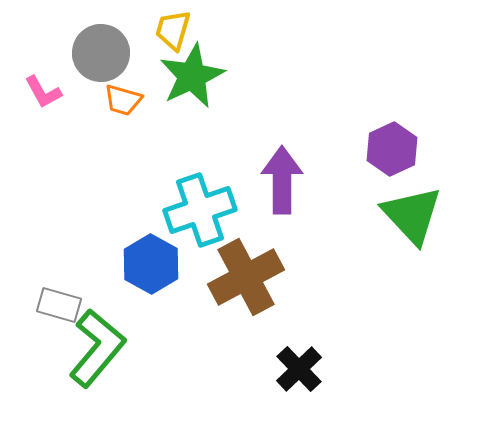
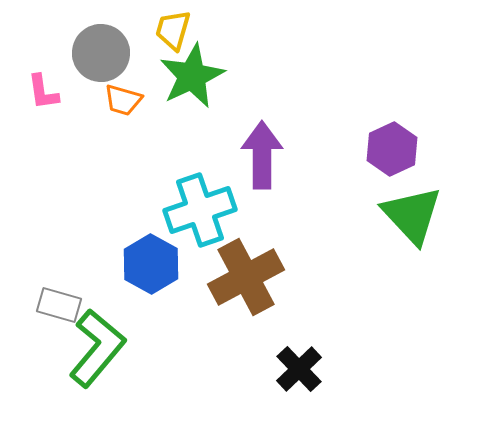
pink L-shape: rotated 21 degrees clockwise
purple arrow: moved 20 px left, 25 px up
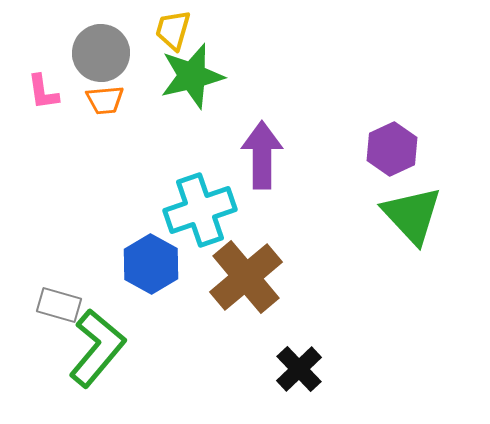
green star: rotated 12 degrees clockwise
orange trapezoid: moved 18 px left; rotated 21 degrees counterclockwise
brown cross: rotated 12 degrees counterclockwise
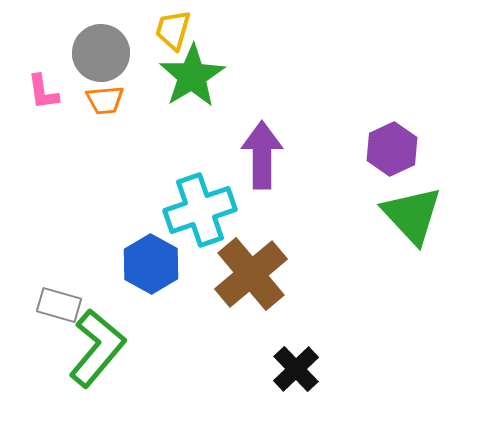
green star: rotated 18 degrees counterclockwise
brown cross: moved 5 px right, 3 px up
black cross: moved 3 px left
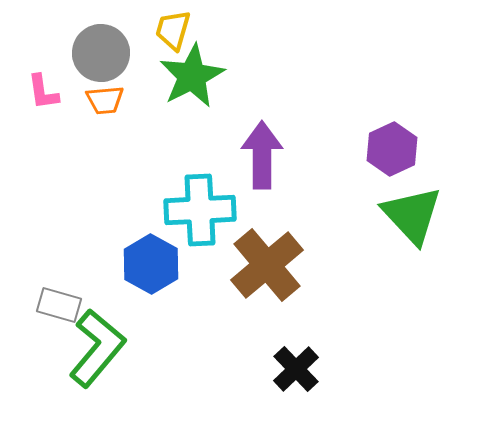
green star: rotated 4 degrees clockwise
cyan cross: rotated 16 degrees clockwise
brown cross: moved 16 px right, 9 px up
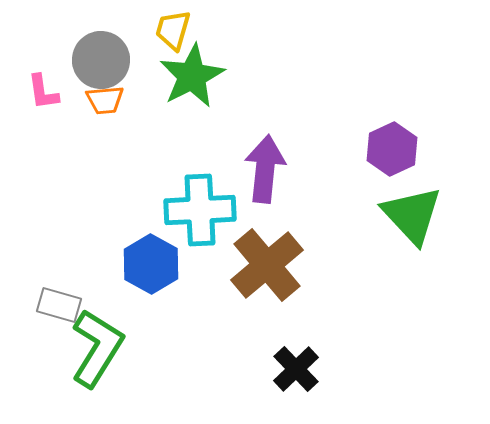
gray circle: moved 7 px down
purple arrow: moved 3 px right, 14 px down; rotated 6 degrees clockwise
green L-shape: rotated 8 degrees counterclockwise
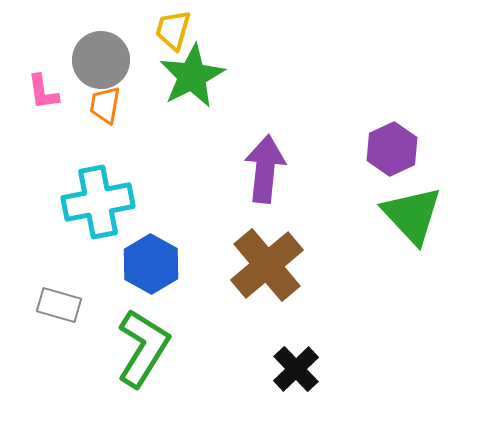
orange trapezoid: moved 5 px down; rotated 105 degrees clockwise
cyan cross: moved 102 px left, 8 px up; rotated 8 degrees counterclockwise
green L-shape: moved 46 px right
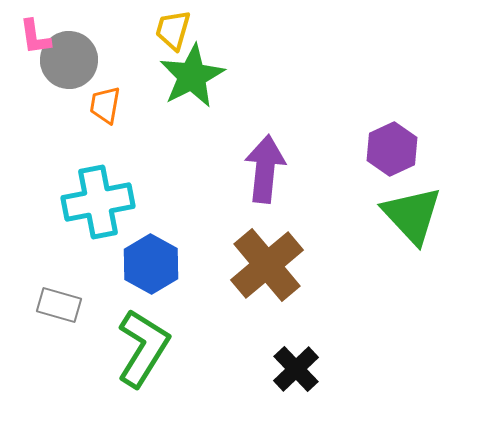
gray circle: moved 32 px left
pink L-shape: moved 8 px left, 55 px up
